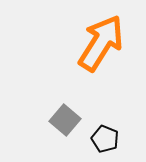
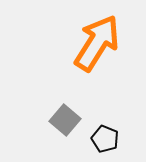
orange arrow: moved 4 px left
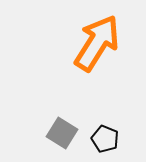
gray square: moved 3 px left, 13 px down; rotated 8 degrees counterclockwise
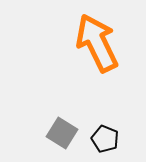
orange arrow: rotated 58 degrees counterclockwise
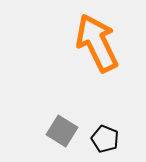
gray square: moved 2 px up
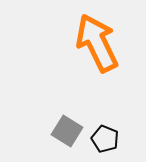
gray square: moved 5 px right
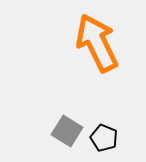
black pentagon: moved 1 px left, 1 px up
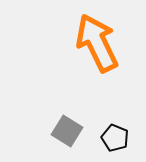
black pentagon: moved 11 px right
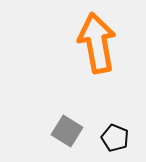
orange arrow: rotated 16 degrees clockwise
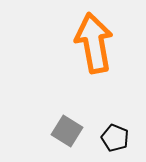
orange arrow: moved 3 px left
